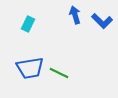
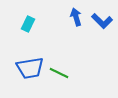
blue arrow: moved 1 px right, 2 px down
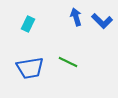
green line: moved 9 px right, 11 px up
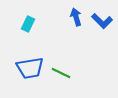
green line: moved 7 px left, 11 px down
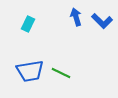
blue trapezoid: moved 3 px down
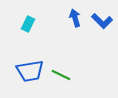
blue arrow: moved 1 px left, 1 px down
green line: moved 2 px down
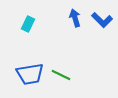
blue L-shape: moved 1 px up
blue trapezoid: moved 3 px down
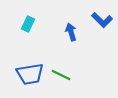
blue arrow: moved 4 px left, 14 px down
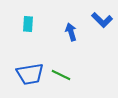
cyan rectangle: rotated 21 degrees counterclockwise
